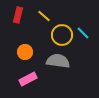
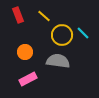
red rectangle: rotated 35 degrees counterclockwise
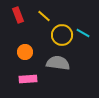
cyan line: rotated 16 degrees counterclockwise
gray semicircle: moved 2 px down
pink rectangle: rotated 24 degrees clockwise
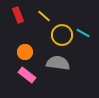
pink rectangle: moved 1 px left, 4 px up; rotated 42 degrees clockwise
